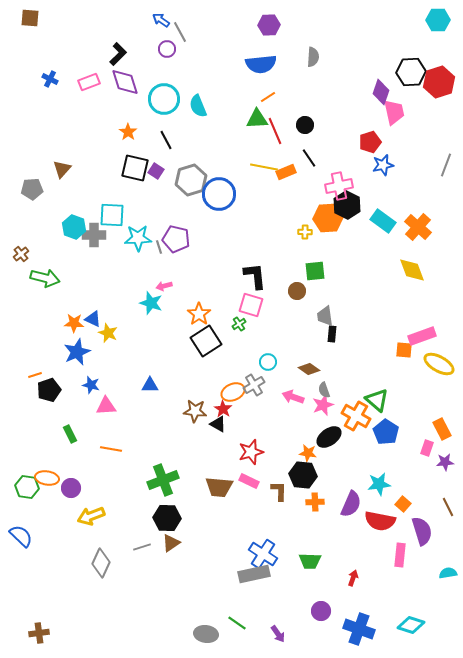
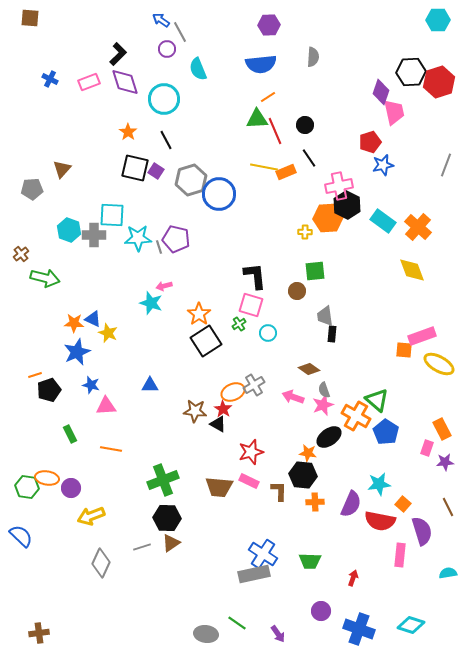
cyan semicircle at (198, 106): moved 37 px up
cyan hexagon at (74, 227): moved 5 px left, 3 px down
cyan circle at (268, 362): moved 29 px up
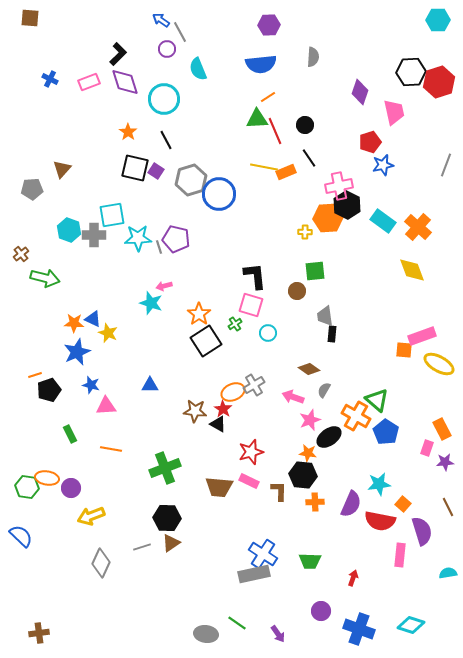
purple diamond at (381, 92): moved 21 px left
cyan square at (112, 215): rotated 12 degrees counterclockwise
green cross at (239, 324): moved 4 px left
gray semicircle at (324, 390): rotated 49 degrees clockwise
pink star at (323, 405): moved 13 px left, 15 px down
green cross at (163, 480): moved 2 px right, 12 px up
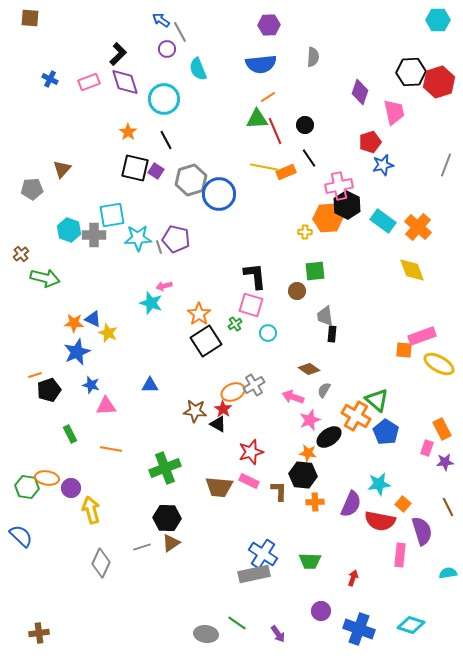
yellow arrow at (91, 516): moved 6 px up; rotated 96 degrees clockwise
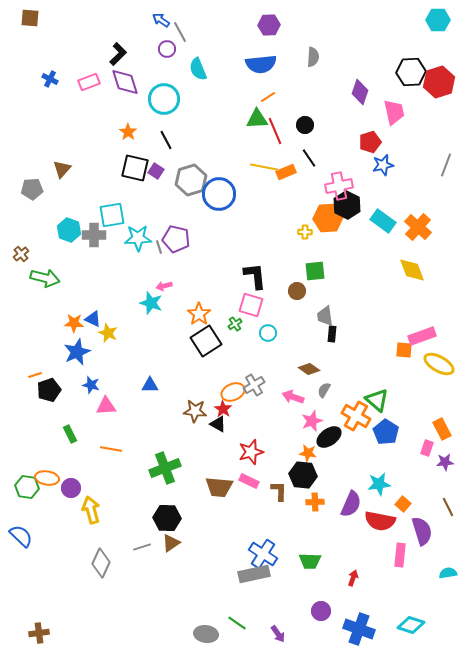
pink star at (310, 420): moved 2 px right, 1 px down
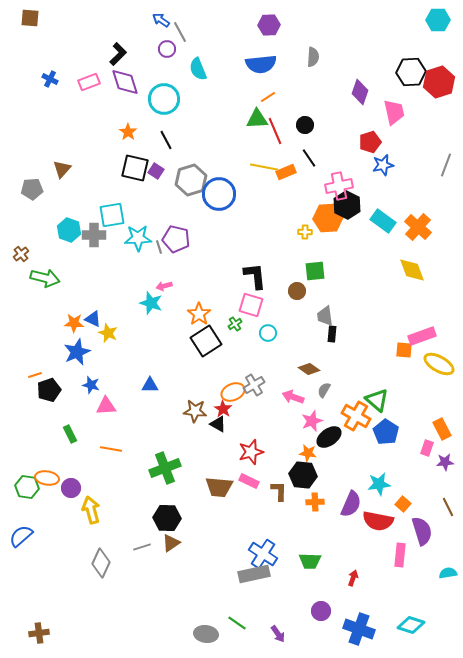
red semicircle at (380, 521): moved 2 px left
blue semicircle at (21, 536): rotated 85 degrees counterclockwise
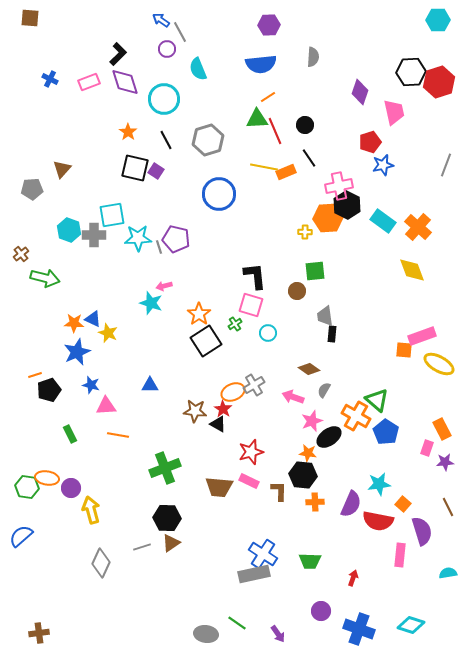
gray hexagon at (191, 180): moved 17 px right, 40 px up
orange line at (111, 449): moved 7 px right, 14 px up
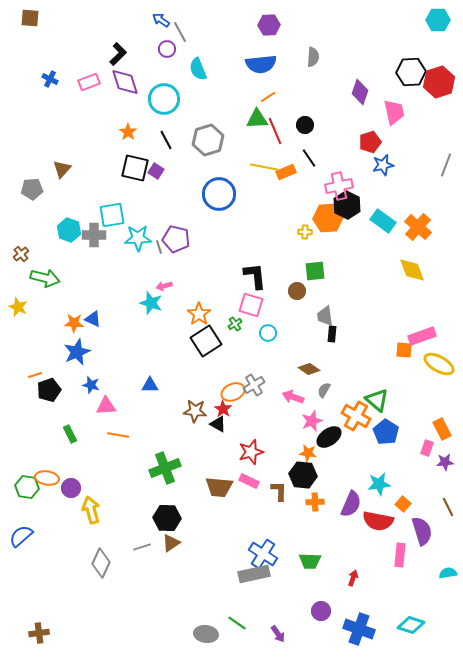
yellow star at (108, 333): moved 90 px left, 26 px up
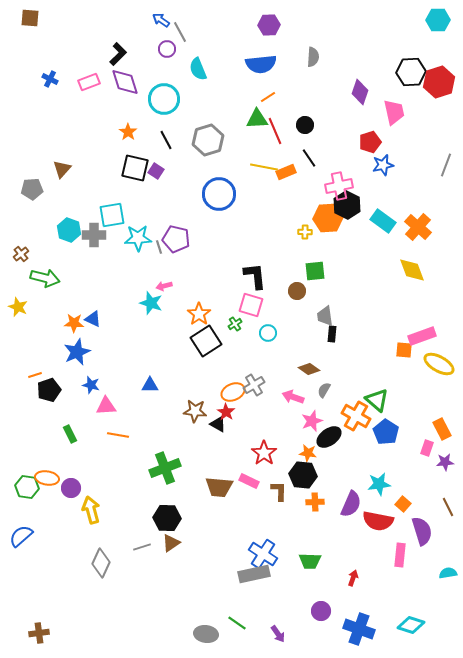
red star at (223, 409): moved 3 px right, 3 px down
red star at (251, 452): moved 13 px right, 1 px down; rotated 20 degrees counterclockwise
